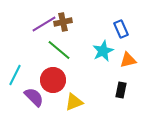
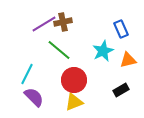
cyan line: moved 12 px right, 1 px up
red circle: moved 21 px right
black rectangle: rotated 49 degrees clockwise
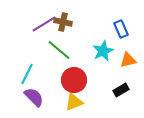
brown cross: rotated 24 degrees clockwise
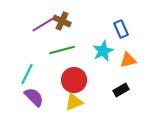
brown cross: moved 1 px left, 1 px up; rotated 12 degrees clockwise
green line: moved 3 px right; rotated 55 degrees counterclockwise
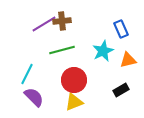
brown cross: rotated 30 degrees counterclockwise
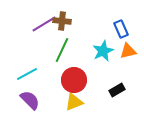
brown cross: rotated 12 degrees clockwise
green line: rotated 50 degrees counterclockwise
orange triangle: moved 9 px up
cyan line: rotated 35 degrees clockwise
black rectangle: moved 4 px left
purple semicircle: moved 4 px left, 3 px down
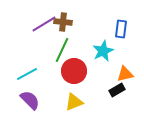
brown cross: moved 1 px right, 1 px down
blue rectangle: rotated 30 degrees clockwise
orange triangle: moved 3 px left, 23 px down
red circle: moved 9 px up
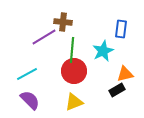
purple line: moved 13 px down
green line: moved 10 px right; rotated 20 degrees counterclockwise
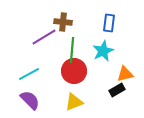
blue rectangle: moved 12 px left, 6 px up
cyan line: moved 2 px right
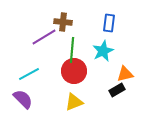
purple semicircle: moved 7 px left, 1 px up
